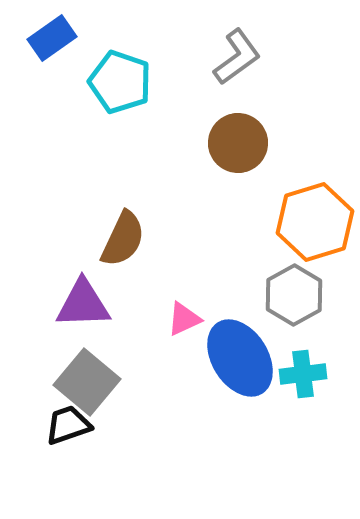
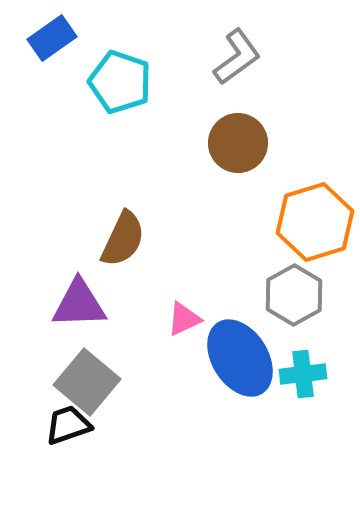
purple triangle: moved 4 px left
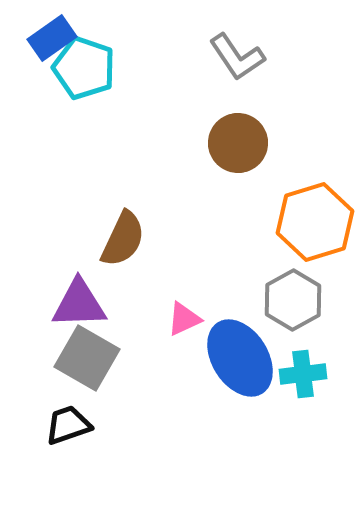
gray L-shape: rotated 92 degrees clockwise
cyan pentagon: moved 36 px left, 14 px up
gray hexagon: moved 1 px left, 5 px down
gray square: moved 24 px up; rotated 10 degrees counterclockwise
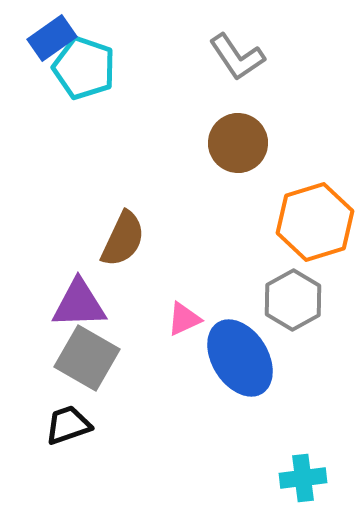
cyan cross: moved 104 px down
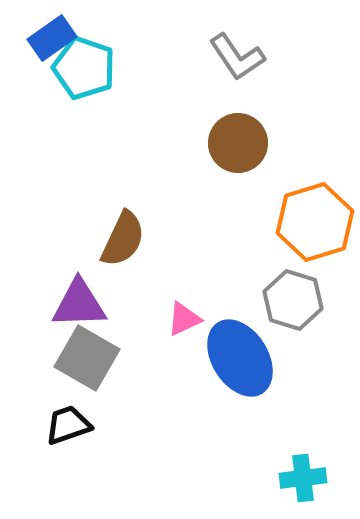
gray hexagon: rotated 14 degrees counterclockwise
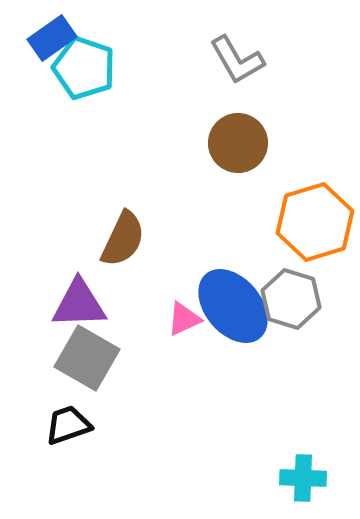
gray L-shape: moved 3 px down; rotated 4 degrees clockwise
gray hexagon: moved 2 px left, 1 px up
blue ellipse: moved 7 px left, 52 px up; rotated 8 degrees counterclockwise
cyan cross: rotated 9 degrees clockwise
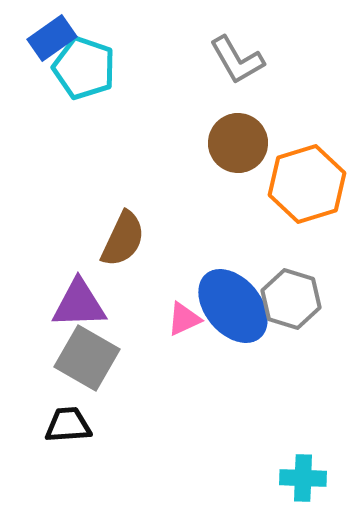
orange hexagon: moved 8 px left, 38 px up
black trapezoid: rotated 15 degrees clockwise
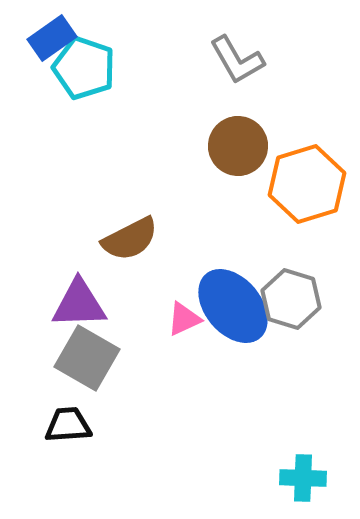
brown circle: moved 3 px down
brown semicircle: moved 7 px right; rotated 38 degrees clockwise
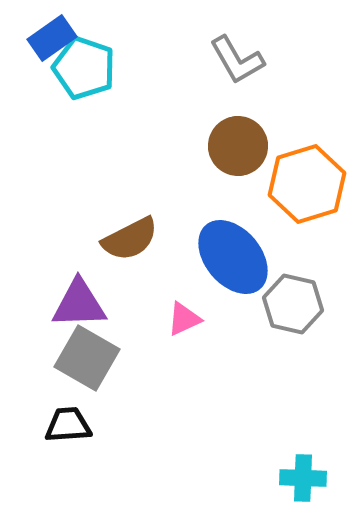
gray hexagon: moved 2 px right, 5 px down; rotated 4 degrees counterclockwise
blue ellipse: moved 49 px up
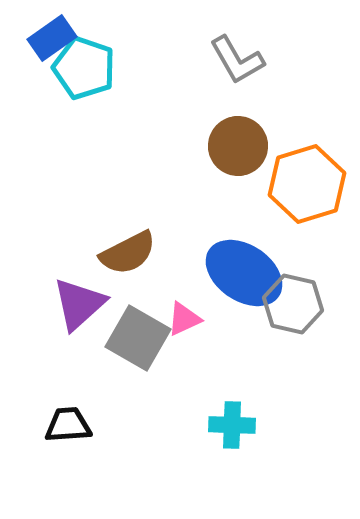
brown semicircle: moved 2 px left, 14 px down
blue ellipse: moved 11 px right, 16 px down; rotated 16 degrees counterclockwise
purple triangle: rotated 40 degrees counterclockwise
gray square: moved 51 px right, 20 px up
cyan cross: moved 71 px left, 53 px up
